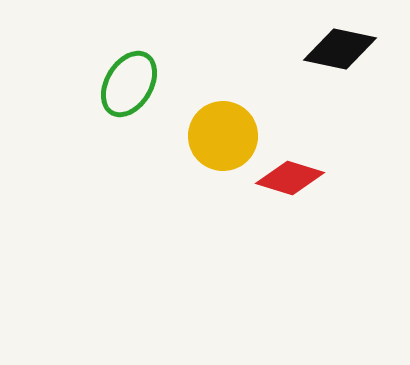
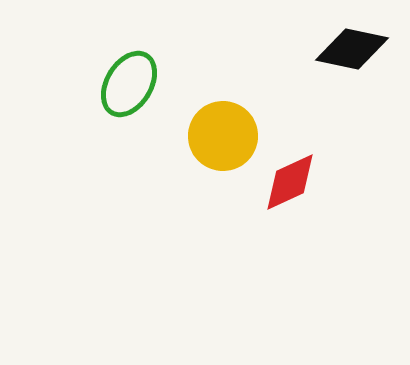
black diamond: moved 12 px right
red diamond: moved 4 px down; rotated 42 degrees counterclockwise
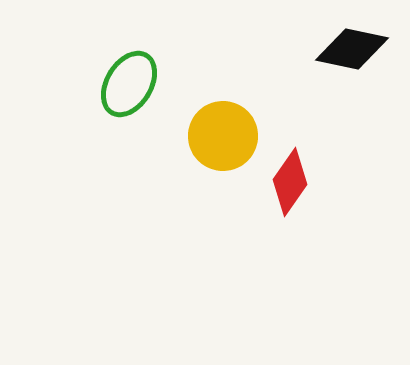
red diamond: rotated 30 degrees counterclockwise
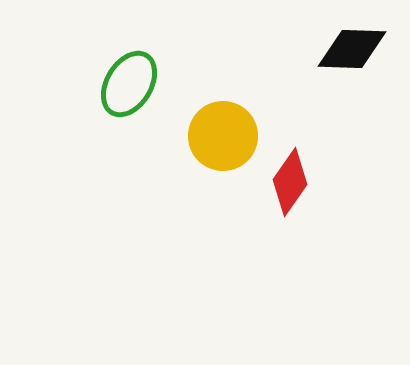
black diamond: rotated 10 degrees counterclockwise
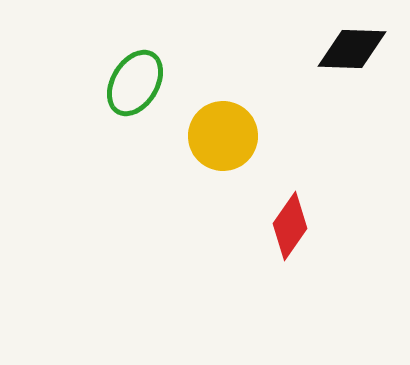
green ellipse: moved 6 px right, 1 px up
red diamond: moved 44 px down
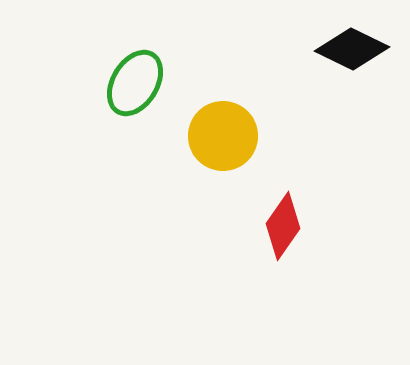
black diamond: rotated 24 degrees clockwise
red diamond: moved 7 px left
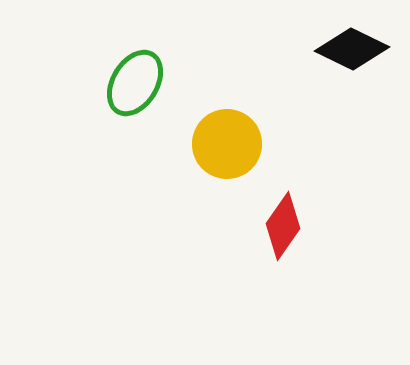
yellow circle: moved 4 px right, 8 px down
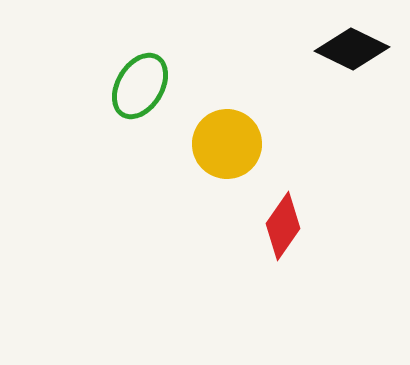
green ellipse: moved 5 px right, 3 px down
